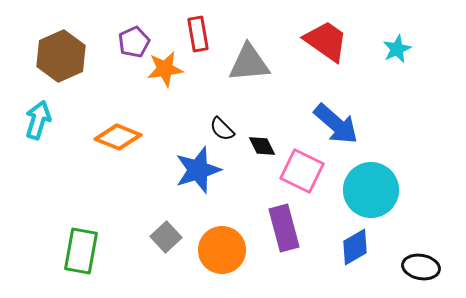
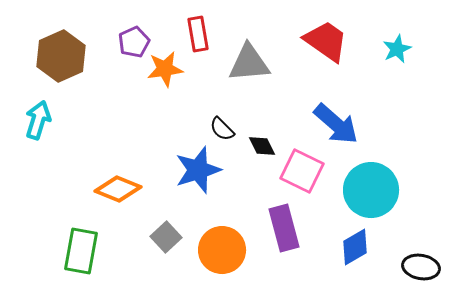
orange diamond: moved 52 px down
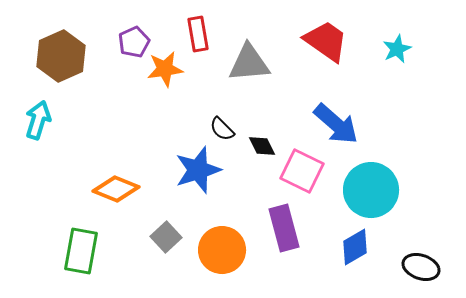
orange diamond: moved 2 px left
black ellipse: rotated 9 degrees clockwise
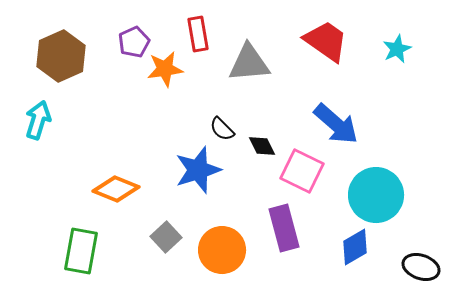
cyan circle: moved 5 px right, 5 px down
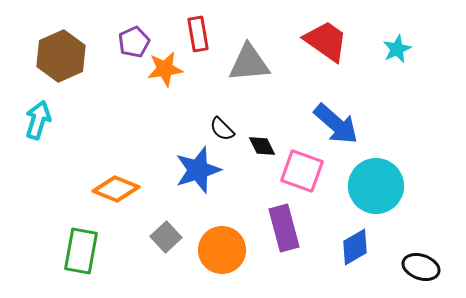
pink square: rotated 6 degrees counterclockwise
cyan circle: moved 9 px up
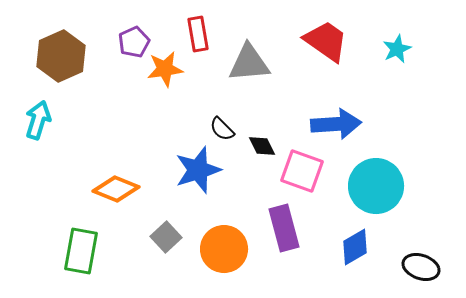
blue arrow: rotated 45 degrees counterclockwise
orange circle: moved 2 px right, 1 px up
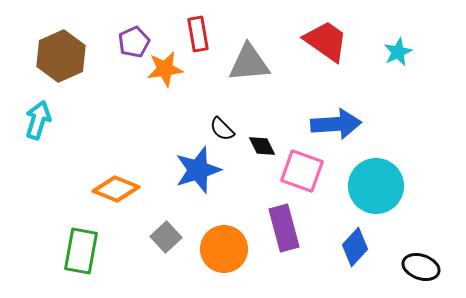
cyan star: moved 1 px right, 3 px down
blue diamond: rotated 18 degrees counterclockwise
